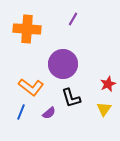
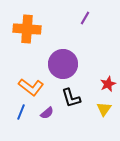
purple line: moved 12 px right, 1 px up
purple semicircle: moved 2 px left
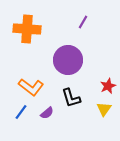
purple line: moved 2 px left, 4 px down
purple circle: moved 5 px right, 4 px up
red star: moved 2 px down
blue line: rotated 14 degrees clockwise
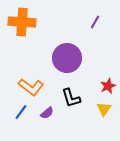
purple line: moved 12 px right
orange cross: moved 5 px left, 7 px up
purple circle: moved 1 px left, 2 px up
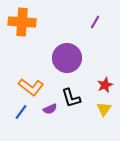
red star: moved 3 px left, 1 px up
purple semicircle: moved 3 px right, 4 px up; rotated 16 degrees clockwise
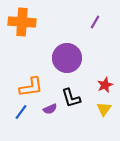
orange L-shape: rotated 45 degrees counterclockwise
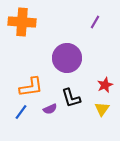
yellow triangle: moved 2 px left
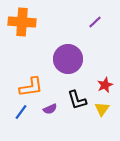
purple line: rotated 16 degrees clockwise
purple circle: moved 1 px right, 1 px down
black L-shape: moved 6 px right, 2 px down
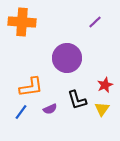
purple circle: moved 1 px left, 1 px up
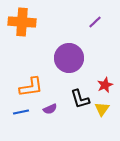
purple circle: moved 2 px right
black L-shape: moved 3 px right, 1 px up
blue line: rotated 42 degrees clockwise
